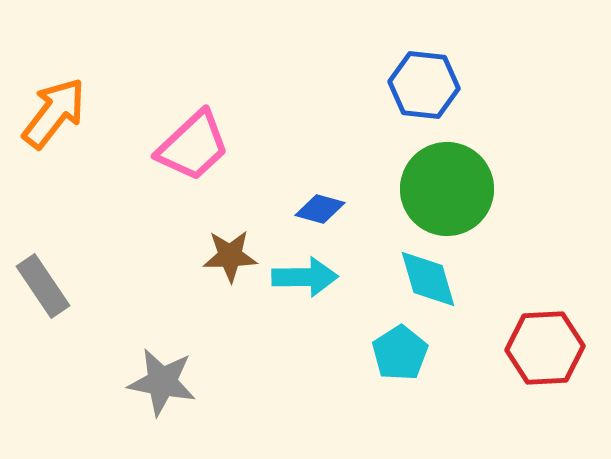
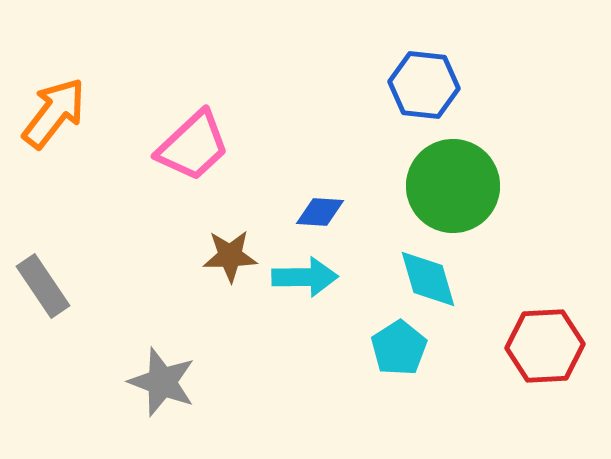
green circle: moved 6 px right, 3 px up
blue diamond: moved 3 px down; rotated 12 degrees counterclockwise
red hexagon: moved 2 px up
cyan pentagon: moved 1 px left, 5 px up
gray star: rotated 10 degrees clockwise
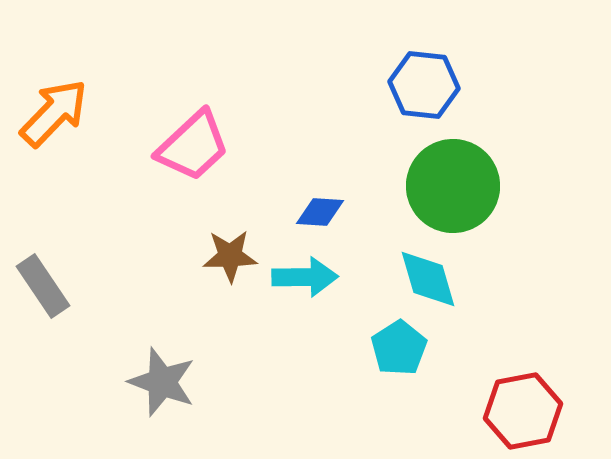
orange arrow: rotated 6 degrees clockwise
red hexagon: moved 22 px left, 65 px down; rotated 8 degrees counterclockwise
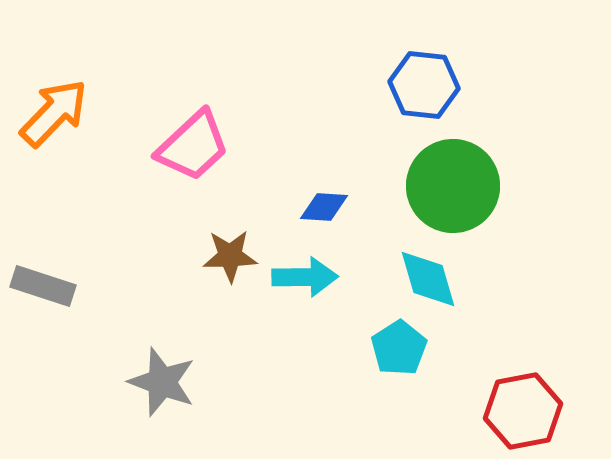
blue diamond: moved 4 px right, 5 px up
gray rectangle: rotated 38 degrees counterclockwise
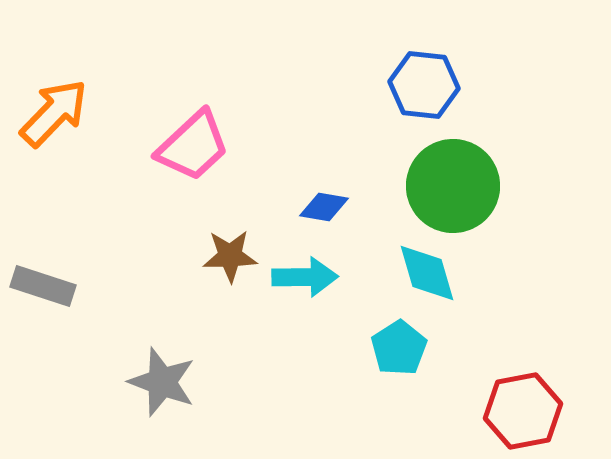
blue diamond: rotated 6 degrees clockwise
cyan diamond: moved 1 px left, 6 px up
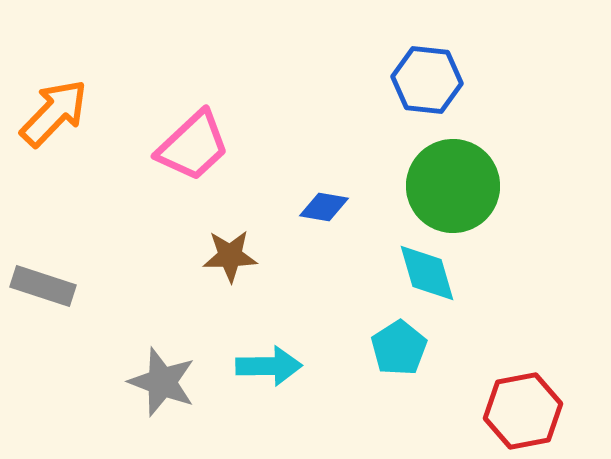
blue hexagon: moved 3 px right, 5 px up
cyan arrow: moved 36 px left, 89 px down
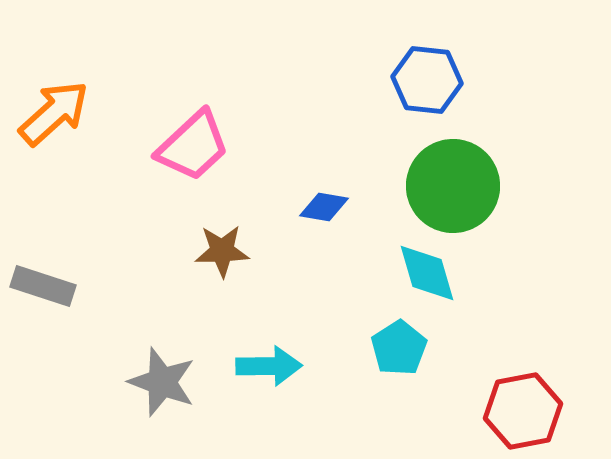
orange arrow: rotated 4 degrees clockwise
brown star: moved 8 px left, 5 px up
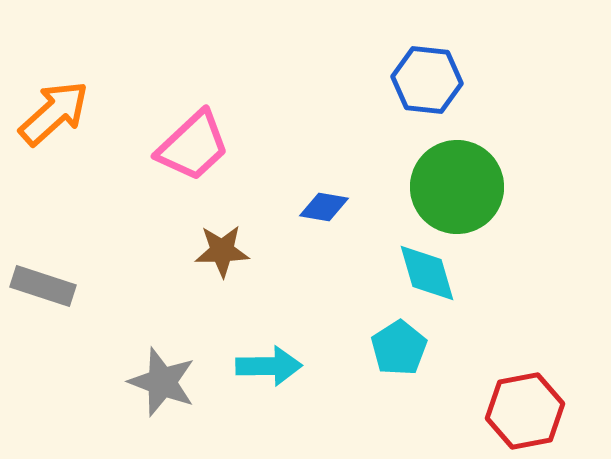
green circle: moved 4 px right, 1 px down
red hexagon: moved 2 px right
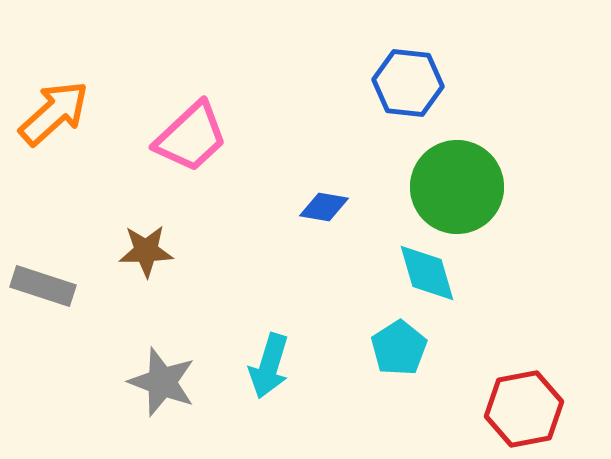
blue hexagon: moved 19 px left, 3 px down
pink trapezoid: moved 2 px left, 9 px up
brown star: moved 76 px left
cyan arrow: rotated 108 degrees clockwise
red hexagon: moved 1 px left, 2 px up
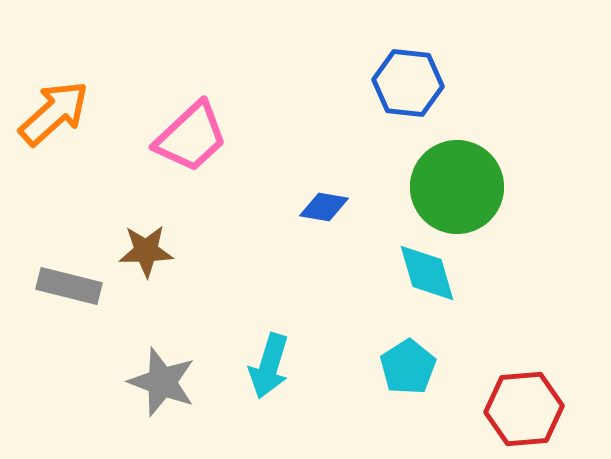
gray rectangle: moved 26 px right; rotated 4 degrees counterclockwise
cyan pentagon: moved 9 px right, 19 px down
red hexagon: rotated 6 degrees clockwise
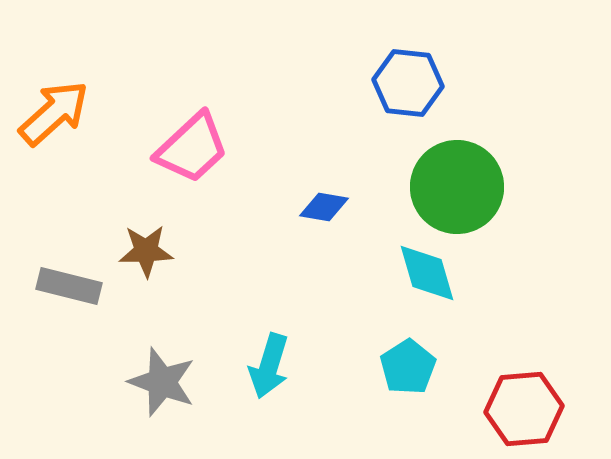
pink trapezoid: moved 1 px right, 11 px down
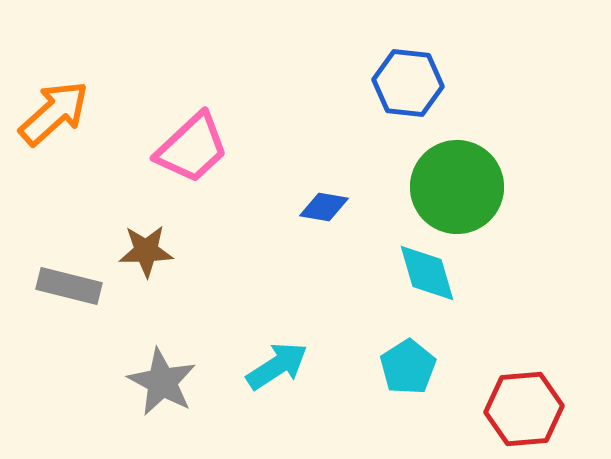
cyan arrow: moved 8 px right; rotated 140 degrees counterclockwise
gray star: rotated 8 degrees clockwise
